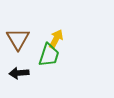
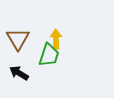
yellow arrow: rotated 30 degrees counterclockwise
black arrow: rotated 36 degrees clockwise
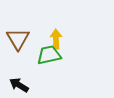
green trapezoid: rotated 120 degrees counterclockwise
black arrow: moved 12 px down
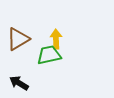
brown triangle: rotated 30 degrees clockwise
black arrow: moved 2 px up
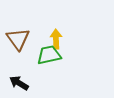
brown triangle: rotated 35 degrees counterclockwise
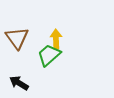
brown triangle: moved 1 px left, 1 px up
green trapezoid: rotated 30 degrees counterclockwise
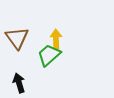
black arrow: rotated 42 degrees clockwise
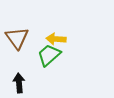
yellow arrow: rotated 84 degrees counterclockwise
black arrow: rotated 12 degrees clockwise
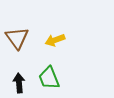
yellow arrow: moved 1 px left, 1 px down; rotated 24 degrees counterclockwise
green trapezoid: moved 23 px down; rotated 70 degrees counterclockwise
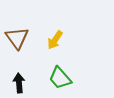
yellow arrow: rotated 36 degrees counterclockwise
green trapezoid: moved 11 px right; rotated 20 degrees counterclockwise
